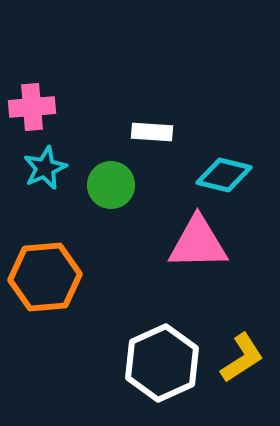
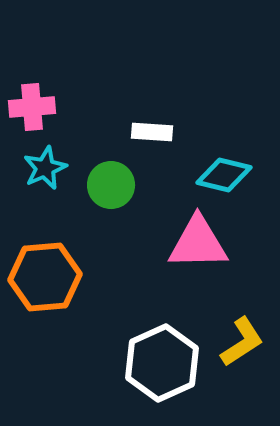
yellow L-shape: moved 16 px up
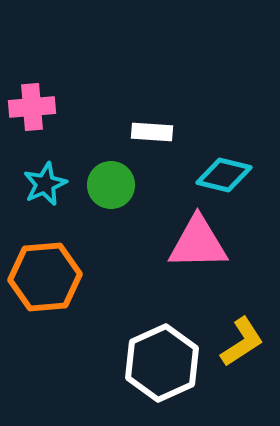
cyan star: moved 16 px down
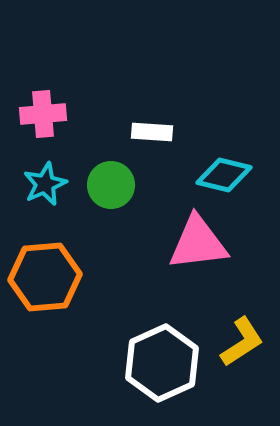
pink cross: moved 11 px right, 7 px down
pink triangle: rotated 6 degrees counterclockwise
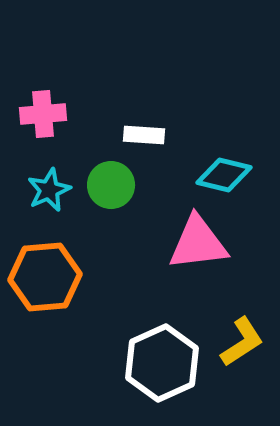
white rectangle: moved 8 px left, 3 px down
cyan star: moved 4 px right, 6 px down
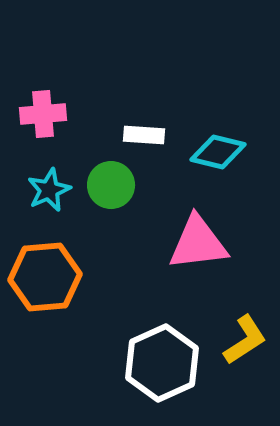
cyan diamond: moved 6 px left, 23 px up
yellow L-shape: moved 3 px right, 2 px up
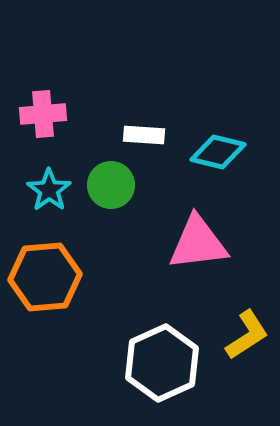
cyan star: rotated 12 degrees counterclockwise
yellow L-shape: moved 2 px right, 5 px up
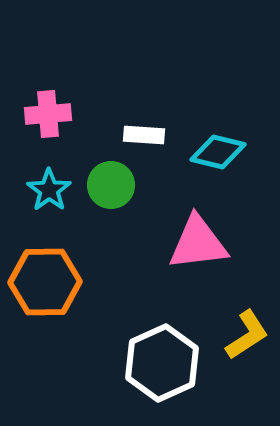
pink cross: moved 5 px right
orange hexagon: moved 5 px down; rotated 4 degrees clockwise
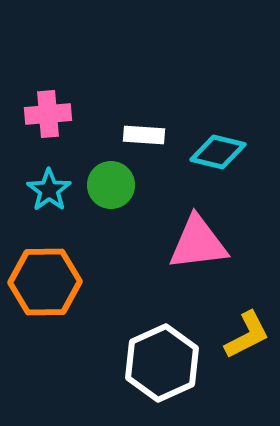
yellow L-shape: rotated 6 degrees clockwise
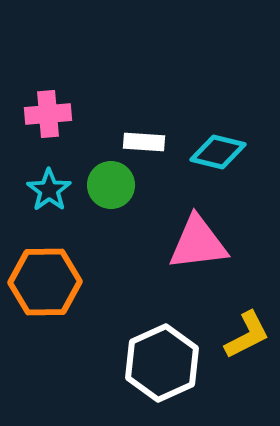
white rectangle: moved 7 px down
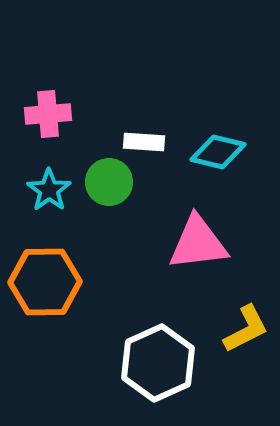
green circle: moved 2 px left, 3 px up
yellow L-shape: moved 1 px left, 6 px up
white hexagon: moved 4 px left
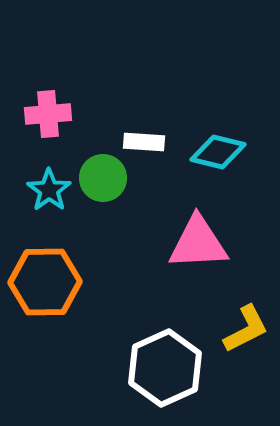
green circle: moved 6 px left, 4 px up
pink triangle: rotated 4 degrees clockwise
white hexagon: moved 7 px right, 5 px down
